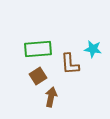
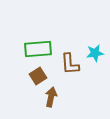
cyan star: moved 2 px right, 4 px down; rotated 18 degrees counterclockwise
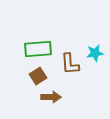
brown arrow: rotated 78 degrees clockwise
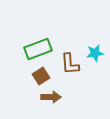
green rectangle: rotated 16 degrees counterclockwise
brown square: moved 3 px right
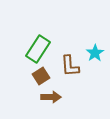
green rectangle: rotated 36 degrees counterclockwise
cyan star: rotated 24 degrees counterclockwise
brown L-shape: moved 2 px down
